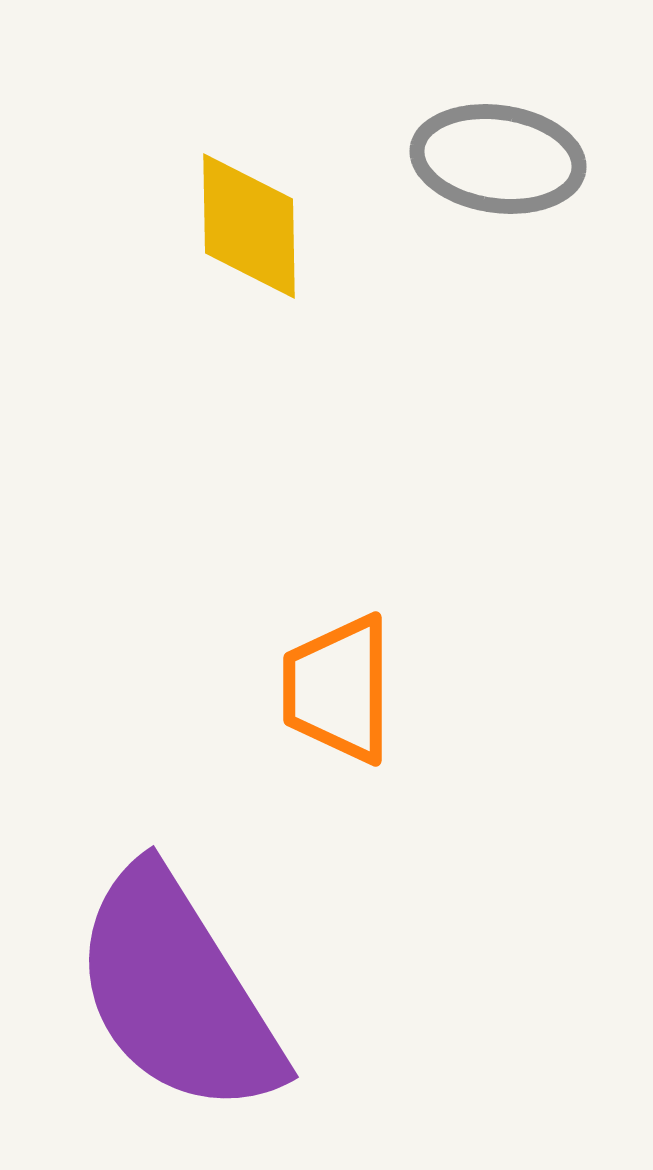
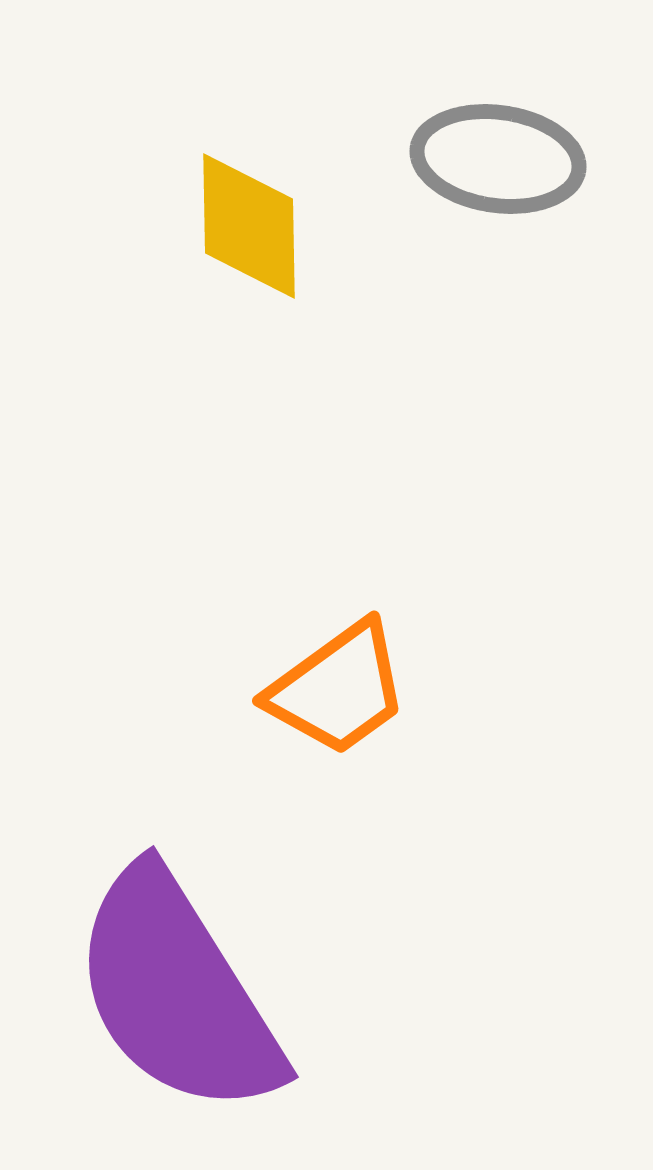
orange trapezoid: rotated 126 degrees counterclockwise
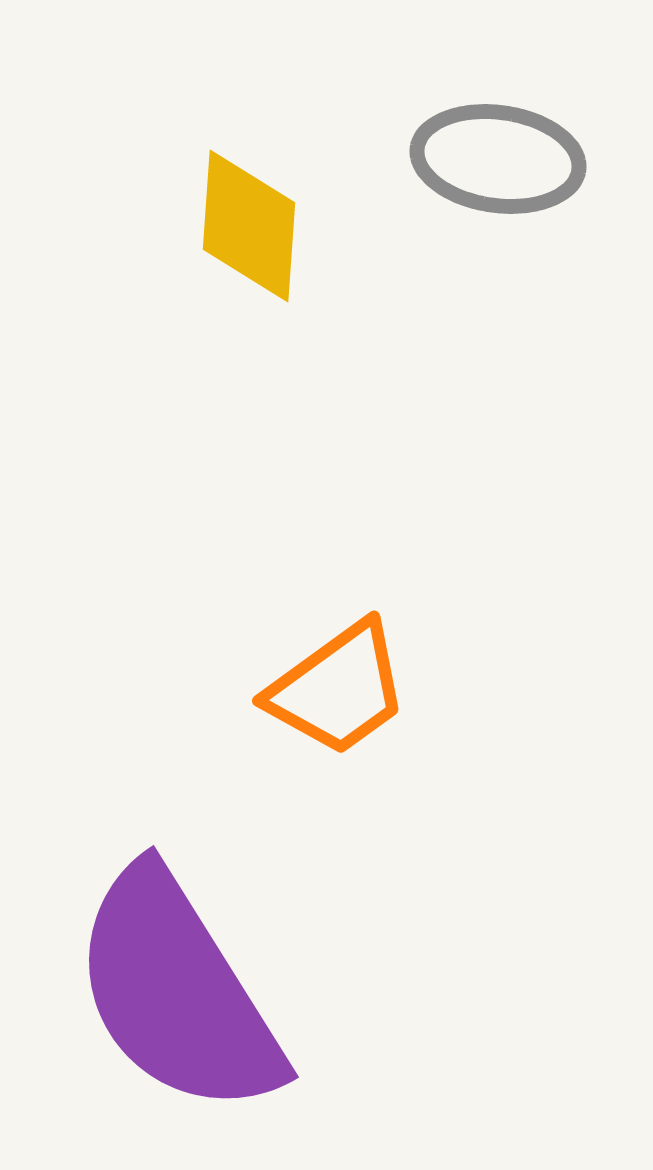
yellow diamond: rotated 5 degrees clockwise
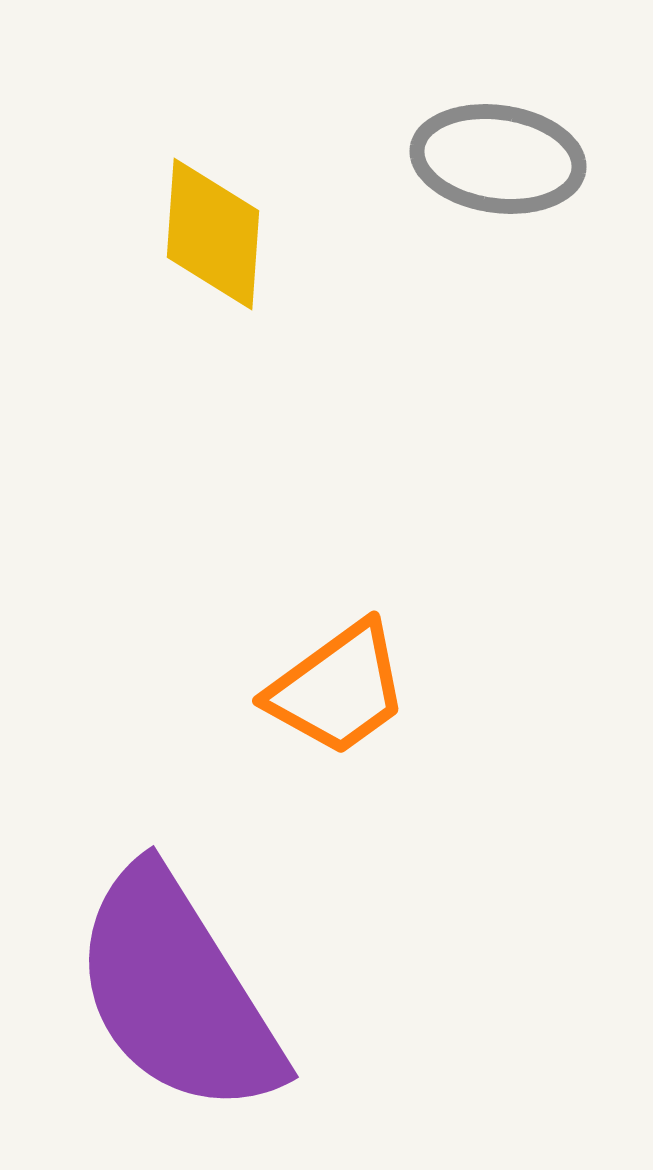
yellow diamond: moved 36 px left, 8 px down
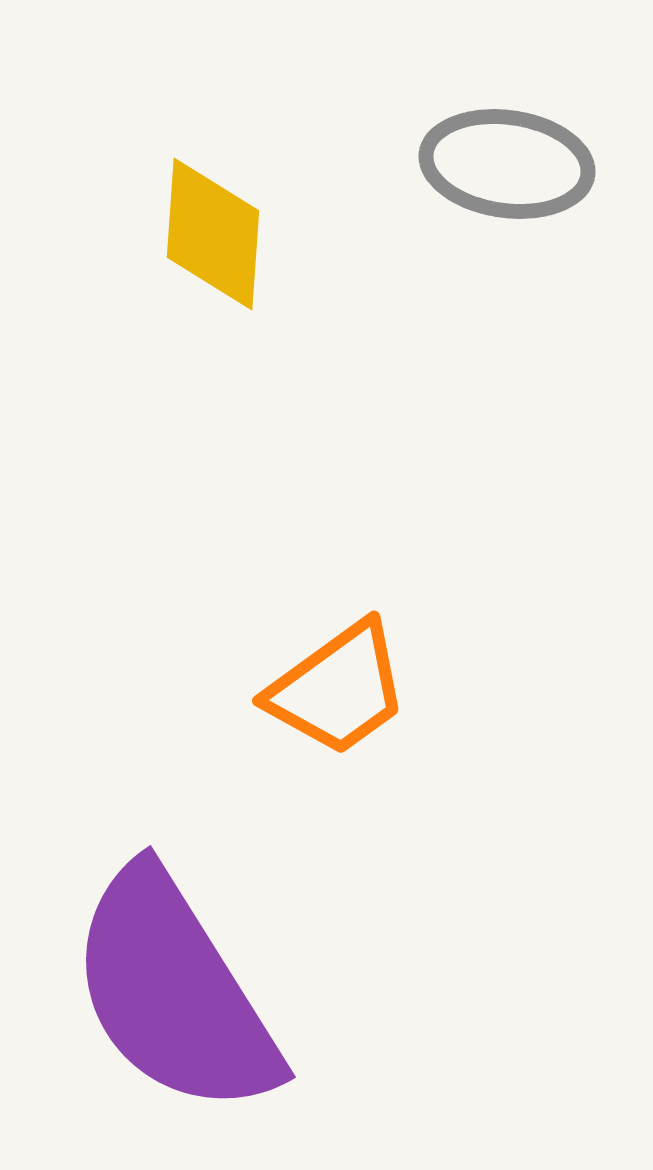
gray ellipse: moved 9 px right, 5 px down
purple semicircle: moved 3 px left
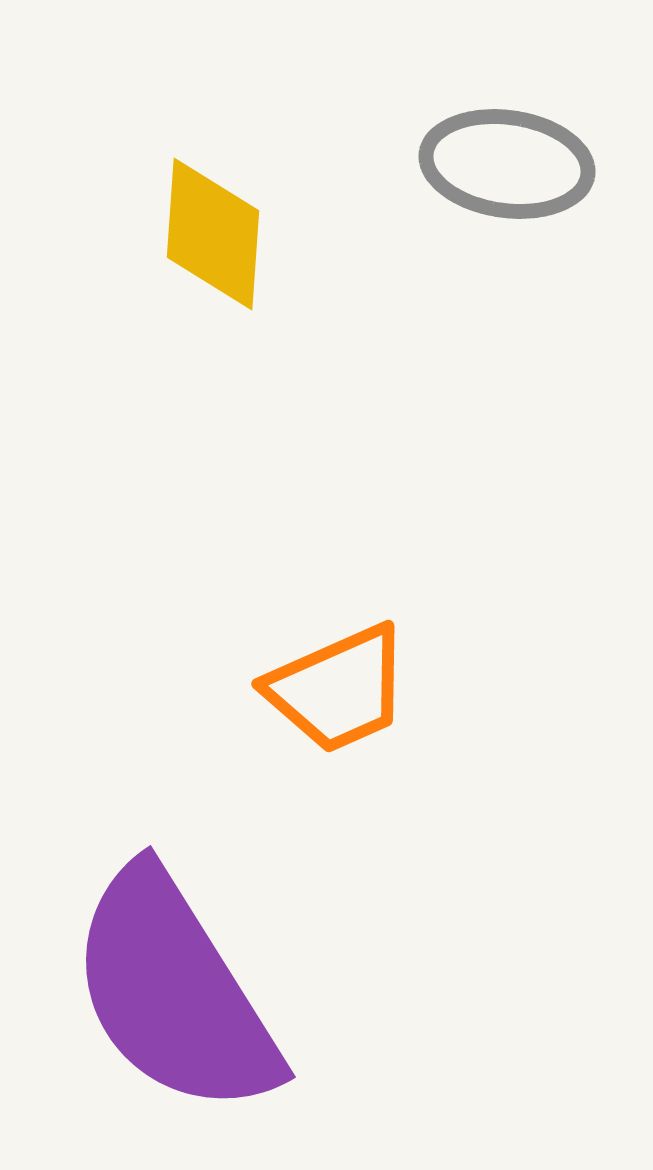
orange trapezoid: rotated 12 degrees clockwise
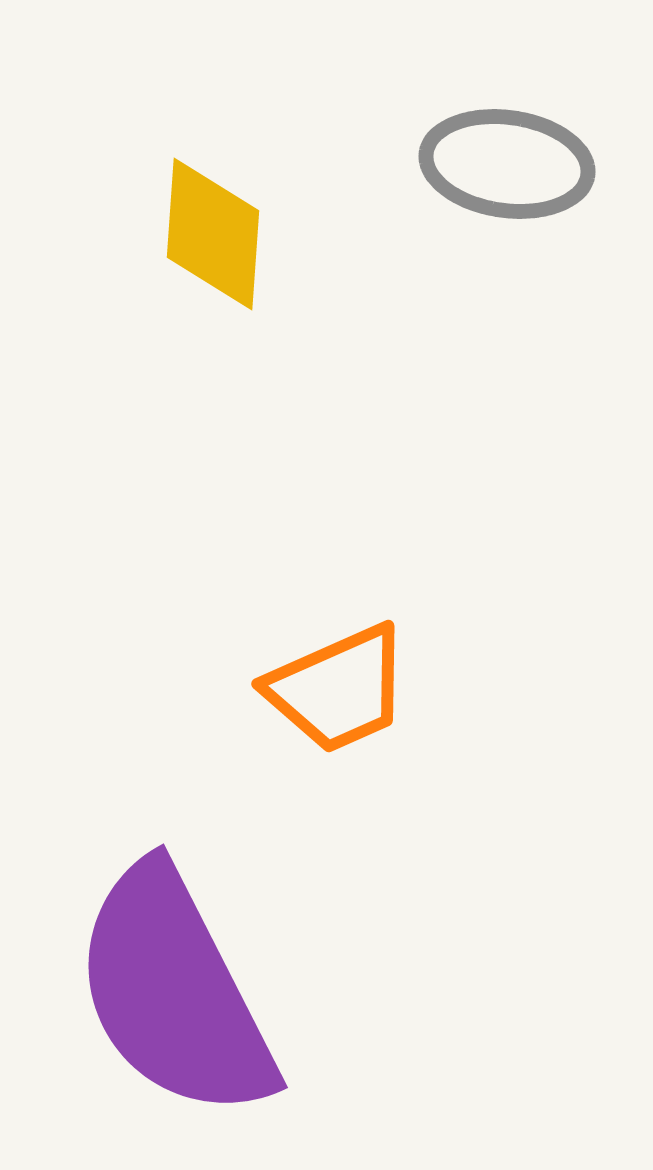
purple semicircle: rotated 5 degrees clockwise
